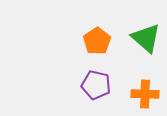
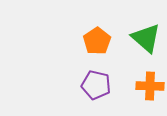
orange cross: moved 5 px right, 8 px up
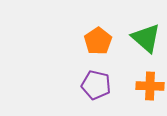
orange pentagon: moved 1 px right
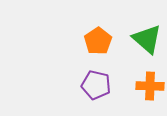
green triangle: moved 1 px right, 1 px down
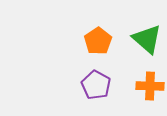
purple pentagon: rotated 16 degrees clockwise
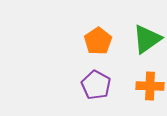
green triangle: rotated 44 degrees clockwise
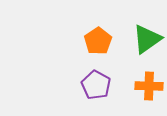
orange cross: moved 1 px left
